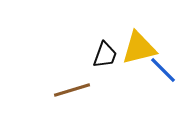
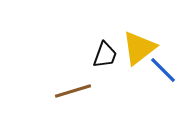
yellow triangle: rotated 24 degrees counterclockwise
brown line: moved 1 px right, 1 px down
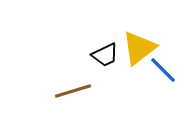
black trapezoid: rotated 44 degrees clockwise
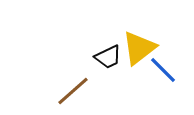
black trapezoid: moved 3 px right, 2 px down
brown line: rotated 24 degrees counterclockwise
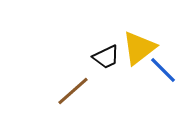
black trapezoid: moved 2 px left
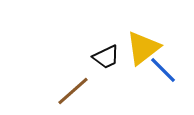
yellow triangle: moved 4 px right
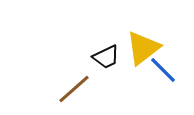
brown line: moved 1 px right, 2 px up
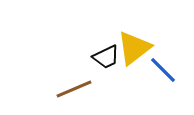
yellow triangle: moved 9 px left
brown line: rotated 18 degrees clockwise
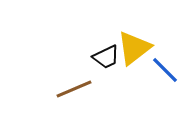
blue line: moved 2 px right
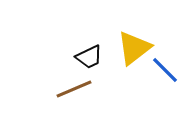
black trapezoid: moved 17 px left
